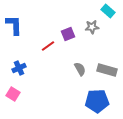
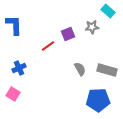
blue pentagon: moved 1 px right, 1 px up
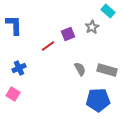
gray star: rotated 24 degrees counterclockwise
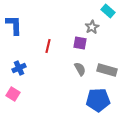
purple square: moved 12 px right, 9 px down; rotated 32 degrees clockwise
red line: rotated 40 degrees counterclockwise
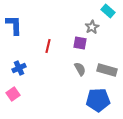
pink square: rotated 24 degrees clockwise
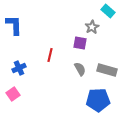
red line: moved 2 px right, 9 px down
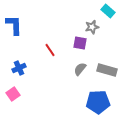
gray star: rotated 16 degrees clockwise
red line: moved 5 px up; rotated 48 degrees counterclockwise
gray semicircle: rotated 112 degrees counterclockwise
blue pentagon: moved 2 px down
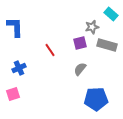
cyan rectangle: moved 3 px right, 3 px down
blue L-shape: moved 1 px right, 2 px down
purple square: rotated 24 degrees counterclockwise
gray rectangle: moved 25 px up
pink square: rotated 16 degrees clockwise
blue pentagon: moved 2 px left, 3 px up
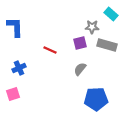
gray star: rotated 16 degrees clockwise
red line: rotated 32 degrees counterclockwise
